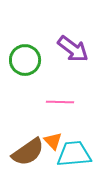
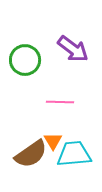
orange triangle: rotated 12 degrees clockwise
brown semicircle: moved 3 px right, 2 px down
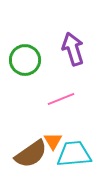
purple arrow: rotated 144 degrees counterclockwise
pink line: moved 1 px right, 3 px up; rotated 24 degrees counterclockwise
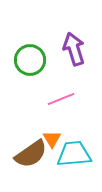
purple arrow: moved 1 px right
green circle: moved 5 px right
orange triangle: moved 1 px left, 2 px up
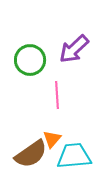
purple arrow: rotated 116 degrees counterclockwise
pink line: moved 4 px left, 4 px up; rotated 72 degrees counterclockwise
orange triangle: rotated 12 degrees clockwise
cyan trapezoid: moved 2 px down
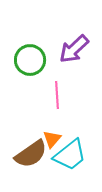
cyan trapezoid: moved 4 px left, 1 px up; rotated 147 degrees clockwise
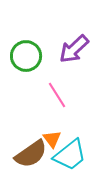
green circle: moved 4 px left, 4 px up
pink line: rotated 28 degrees counterclockwise
orange triangle: rotated 18 degrees counterclockwise
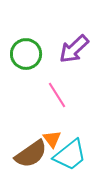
green circle: moved 2 px up
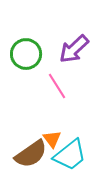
pink line: moved 9 px up
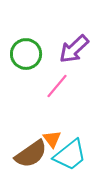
pink line: rotated 72 degrees clockwise
